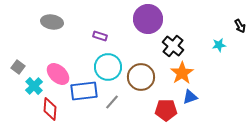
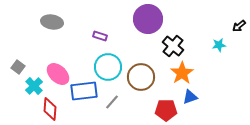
black arrow: moved 1 px left; rotated 80 degrees clockwise
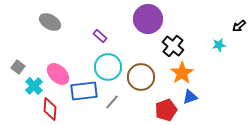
gray ellipse: moved 2 px left; rotated 20 degrees clockwise
purple rectangle: rotated 24 degrees clockwise
red pentagon: rotated 20 degrees counterclockwise
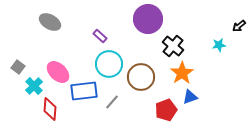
cyan circle: moved 1 px right, 3 px up
pink ellipse: moved 2 px up
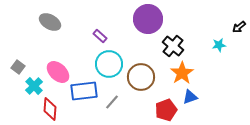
black arrow: moved 1 px down
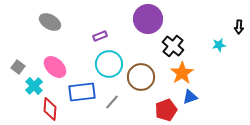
black arrow: rotated 48 degrees counterclockwise
purple rectangle: rotated 64 degrees counterclockwise
pink ellipse: moved 3 px left, 5 px up
blue rectangle: moved 2 px left, 1 px down
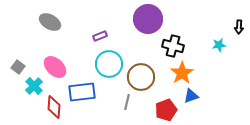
black cross: rotated 25 degrees counterclockwise
blue triangle: moved 1 px right, 1 px up
gray line: moved 15 px right; rotated 28 degrees counterclockwise
red diamond: moved 4 px right, 2 px up
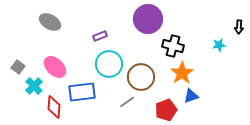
gray line: rotated 42 degrees clockwise
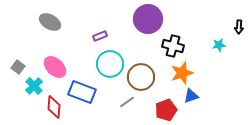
cyan circle: moved 1 px right
orange star: rotated 15 degrees clockwise
blue rectangle: rotated 28 degrees clockwise
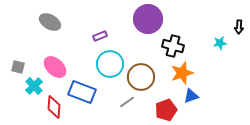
cyan star: moved 1 px right, 2 px up
gray square: rotated 24 degrees counterclockwise
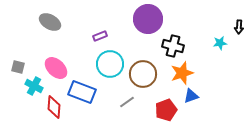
pink ellipse: moved 1 px right, 1 px down
brown circle: moved 2 px right, 3 px up
cyan cross: rotated 18 degrees counterclockwise
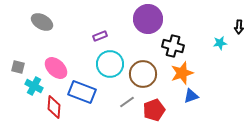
gray ellipse: moved 8 px left
red pentagon: moved 12 px left
